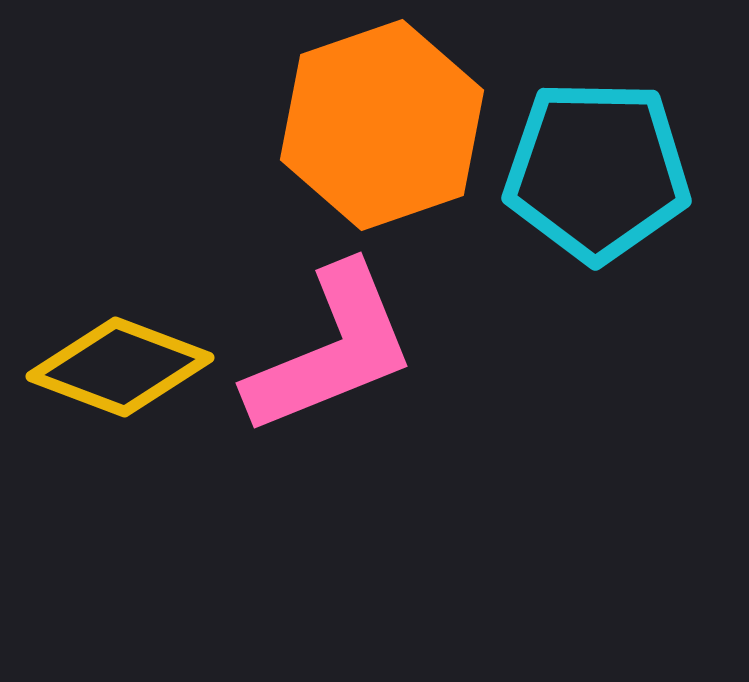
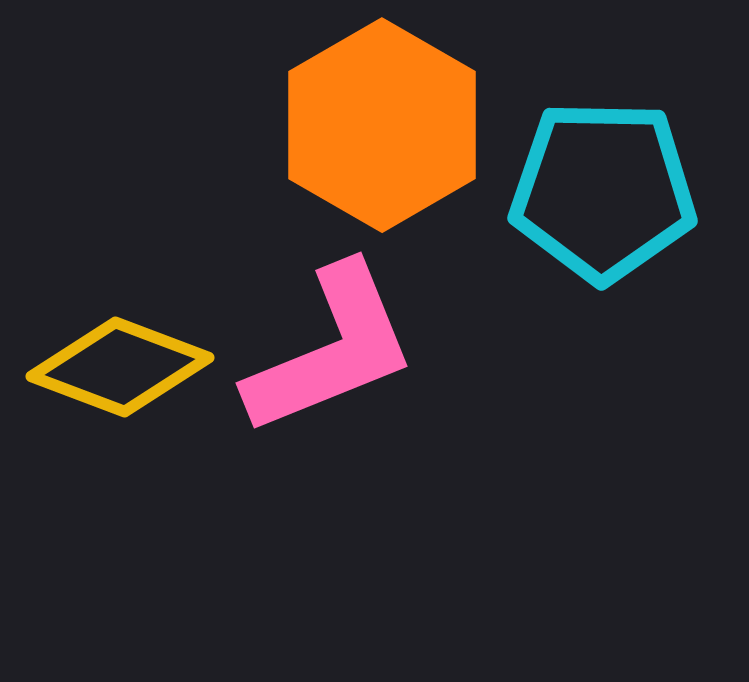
orange hexagon: rotated 11 degrees counterclockwise
cyan pentagon: moved 6 px right, 20 px down
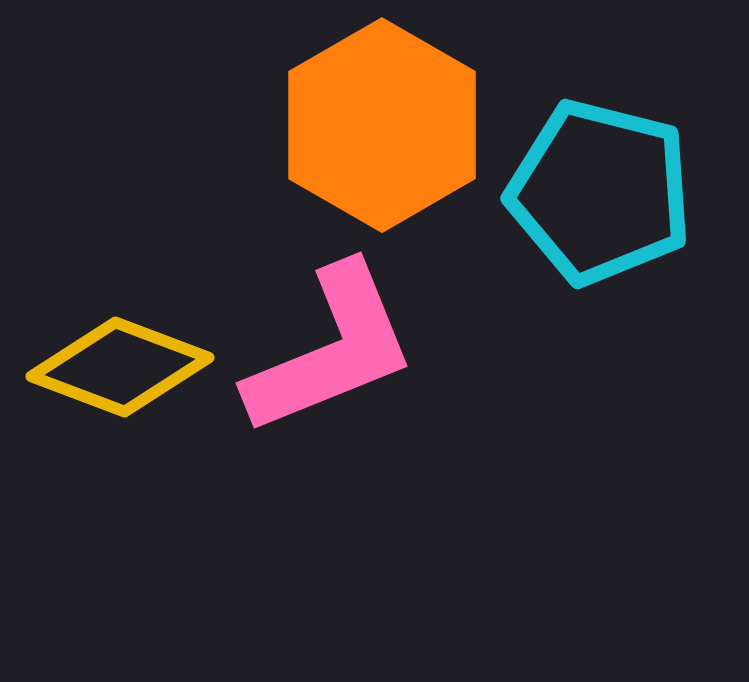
cyan pentagon: moved 3 px left, 1 px down; rotated 13 degrees clockwise
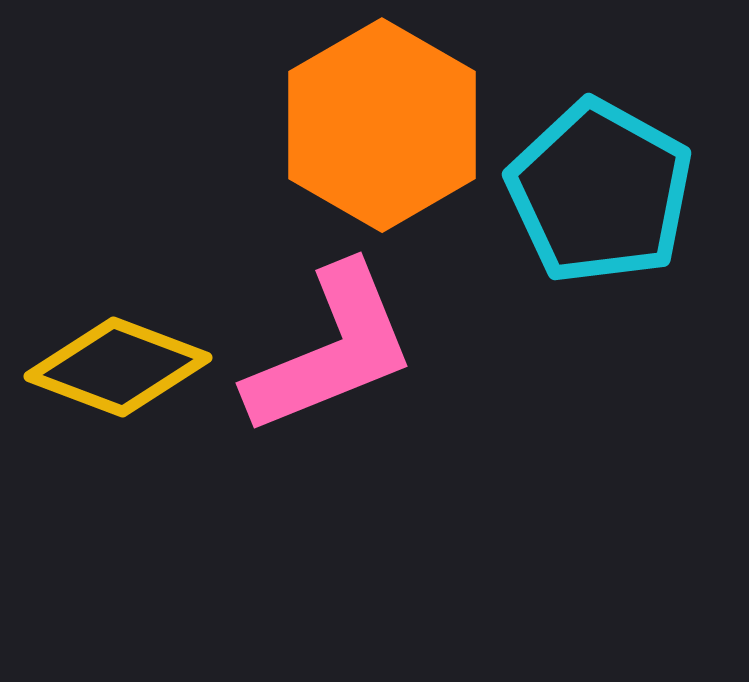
cyan pentagon: rotated 15 degrees clockwise
yellow diamond: moved 2 px left
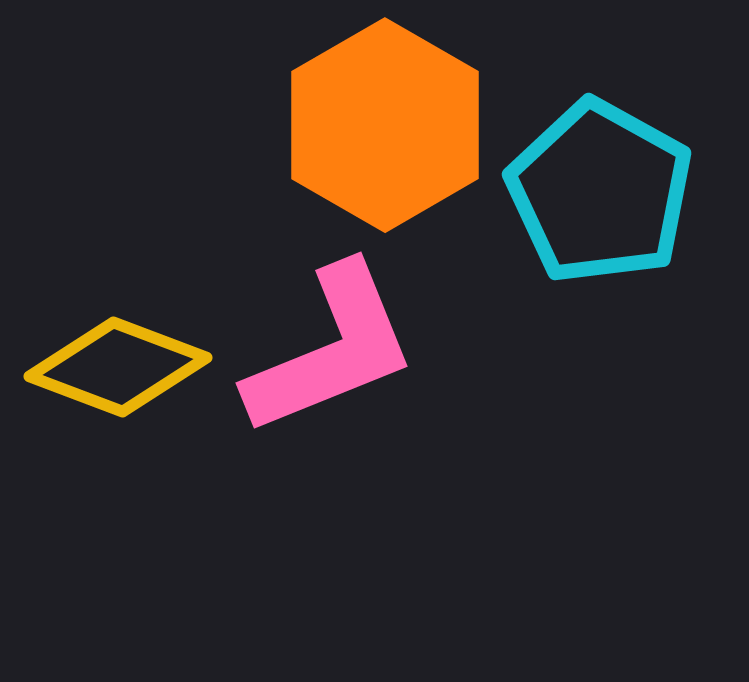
orange hexagon: moved 3 px right
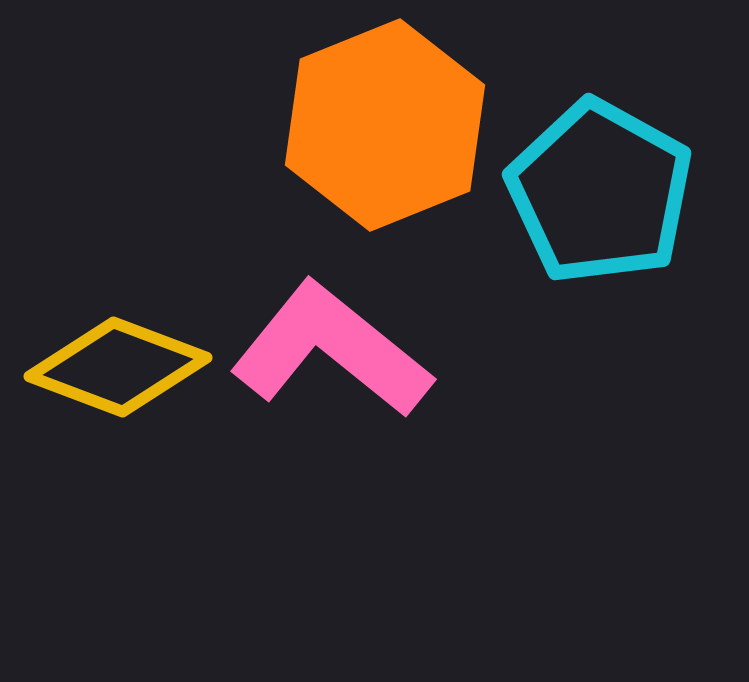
orange hexagon: rotated 8 degrees clockwise
pink L-shape: rotated 119 degrees counterclockwise
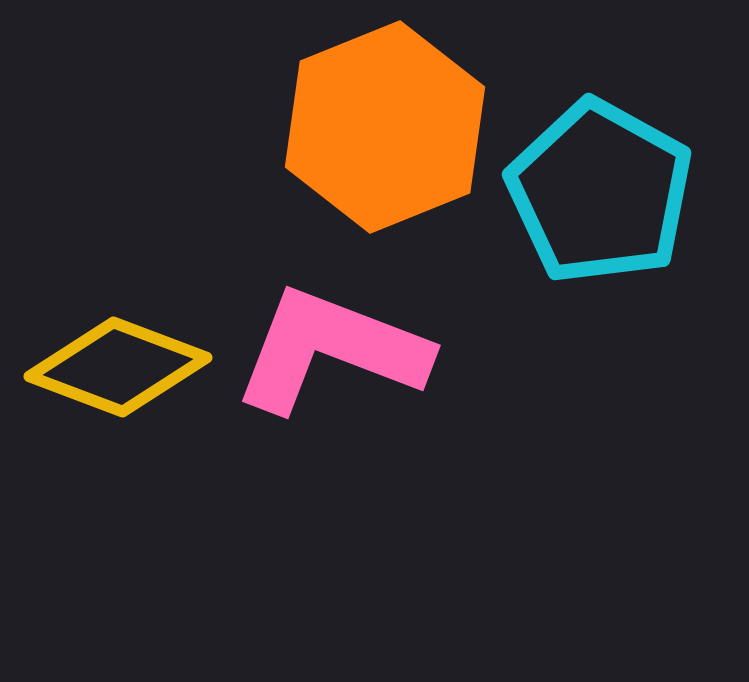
orange hexagon: moved 2 px down
pink L-shape: rotated 18 degrees counterclockwise
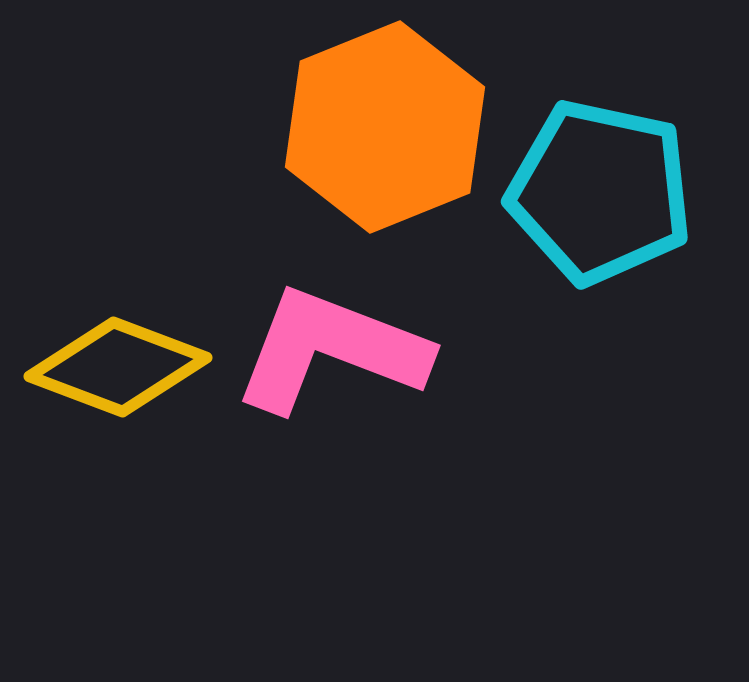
cyan pentagon: rotated 17 degrees counterclockwise
